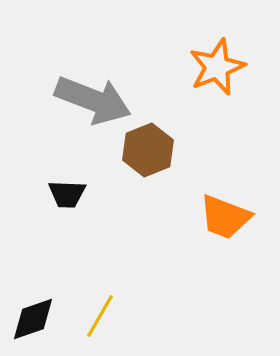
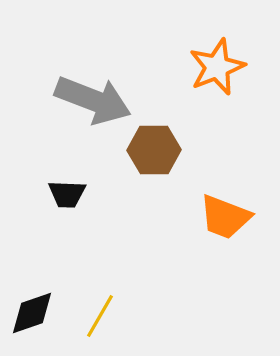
brown hexagon: moved 6 px right; rotated 21 degrees clockwise
black diamond: moved 1 px left, 6 px up
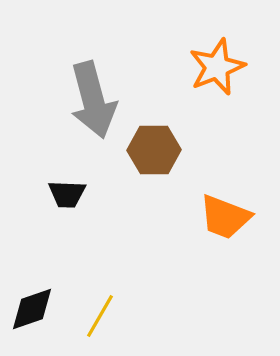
gray arrow: rotated 54 degrees clockwise
black diamond: moved 4 px up
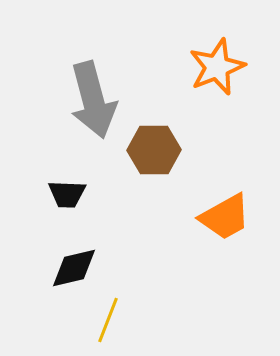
orange trapezoid: rotated 50 degrees counterclockwise
black diamond: moved 42 px right, 41 px up; rotated 6 degrees clockwise
yellow line: moved 8 px right, 4 px down; rotated 9 degrees counterclockwise
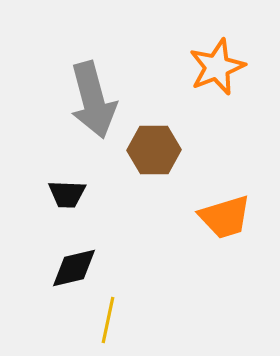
orange trapezoid: rotated 12 degrees clockwise
yellow line: rotated 9 degrees counterclockwise
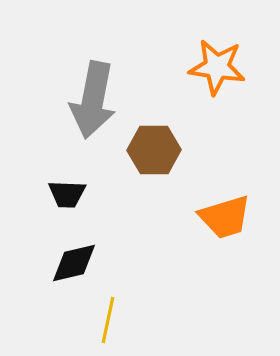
orange star: rotated 30 degrees clockwise
gray arrow: rotated 26 degrees clockwise
black diamond: moved 5 px up
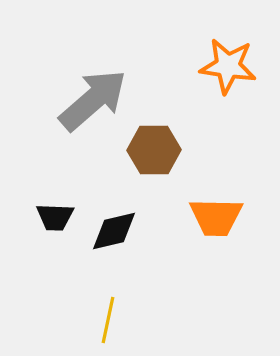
orange star: moved 11 px right, 1 px up
gray arrow: rotated 142 degrees counterclockwise
black trapezoid: moved 12 px left, 23 px down
orange trapezoid: moved 9 px left; rotated 18 degrees clockwise
black diamond: moved 40 px right, 32 px up
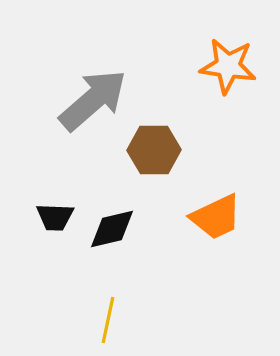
orange trapezoid: rotated 26 degrees counterclockwise
black diamond: moved 2 px left, 2 px up
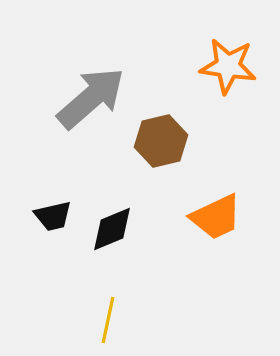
gray arrow: moved 2 px left, 2 px up
brown hexagon: moved 7 px right, 9 px up; rotated 12 degrees counterclockwise
black trapezoid: moved 2 px left, 1 px up; rotated 15 degrees counterclockwise
black diamond: rotated 9 degrees counterclockwise
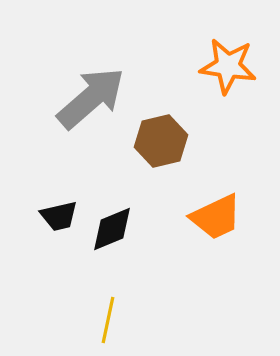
black trapezoid: moved 6 px right
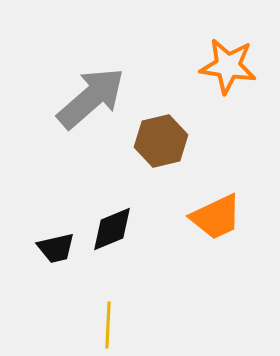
black trapezoid: moved 3 px left, 32 px down
yellow line: moved 5 px down; rotated 9 degrees counterclockwise
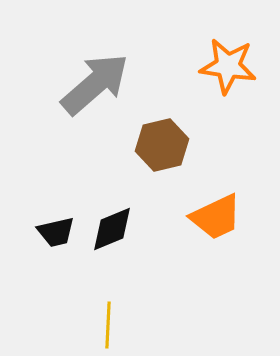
gray arrow: moved 4 px right, 14 px up
brown hexagon: moved 1 px right, 4 px down
black trapezoid: moved 16 px up
